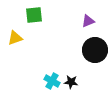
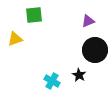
yellow triangle: moved 1 px down
black star: moved 8 px right, 7 px up; rotated 24 degrees clockwise
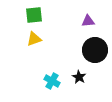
purple triangle: rotated 16 degrees clockwise
yellow triangle: moved 19 px right
black star: moved 2 px down
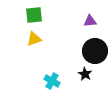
purple triangle: moved 2 px right
black circle: moved 1 px down
black star: moved 6 px right, 3 px up
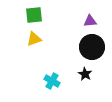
black circle: moved 3 px left, 4 px up
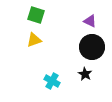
green square: moved 2 px right; rotated 24 degrees clockwise
purple triangle: rotated 32 degrees clockwise
yellow triangle: moved 1 px down
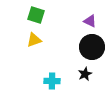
black star: rotated 16 degrees clockwise
cyan cross: rotated 28 degrees counterclockwise
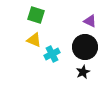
yellow triangle: rotated 42 degrees clockwise
black circle: moved 7 px left
black star: moved 2 px left, 2 px up
cyan cross: moved 27 px up; rotated 28 degrees counterclockwise
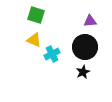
purple triangle: rotated 32 degrees counterclockwise
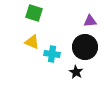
green square: moved 2 px left, 2 px up
yellow triangle: moved 2 px left, 2 px down
cyan cross: rotated 35 degrees clockwise
black star: moved 7 px left; rotated 16 degrees counterclockwise
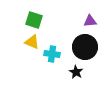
green square: moved 7 px down
